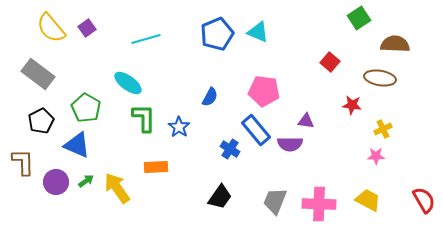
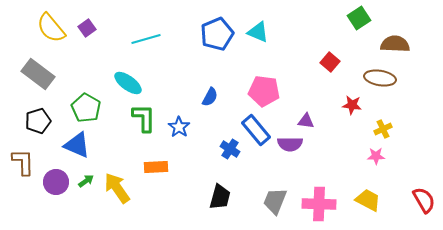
black pentagon: moved 3 px left; rotated 10 degrees clockwise
black trapezoid: rotated 20 degrees counterclockwise
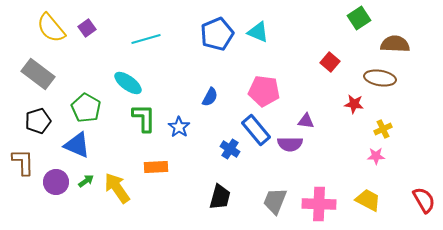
red star: moved 2 px right, 1 px up
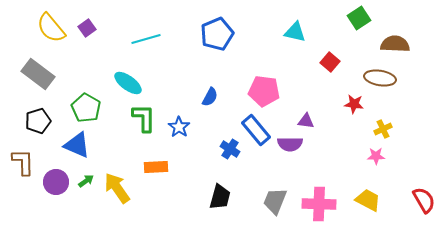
cyan triangle: moved 37 px right; rotated 10 degrees counterclockwise
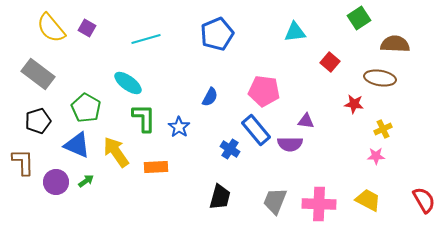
purple square: rotated 24 degrees counterclockwise
cyan triangle: rotated 20 degrees counterclockwise
yellow arrow: moved 1 px left, 36 px up
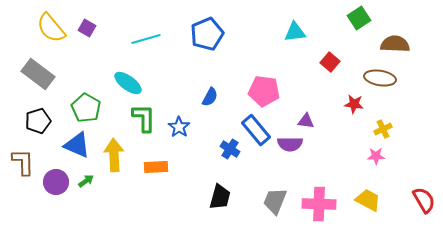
blue pentagon: moved 10 px left
yellow arrow: moved 2 px left, 3 px down; rotated 32 degrees clockwise
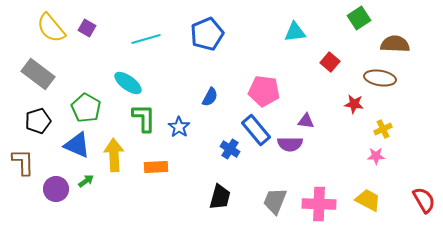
purple circle: moved 7 px down
